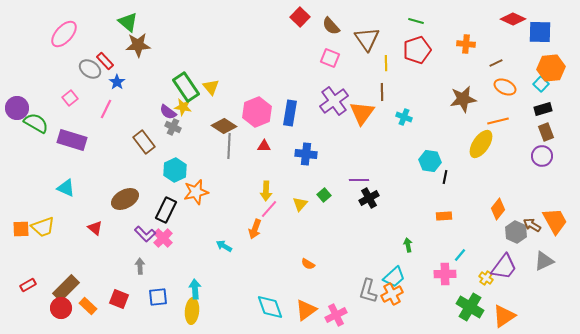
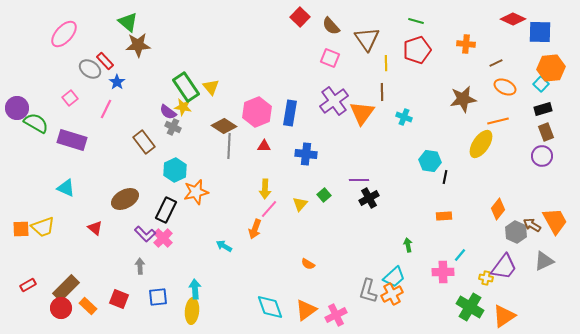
yellow arrow at (266, 191): moved 1 px left, 2 px up
pink cross at (445, 274): moved 2 px left, 2 px up
yellow cross at (486, 278): rotated 24 degrees counterclockwise
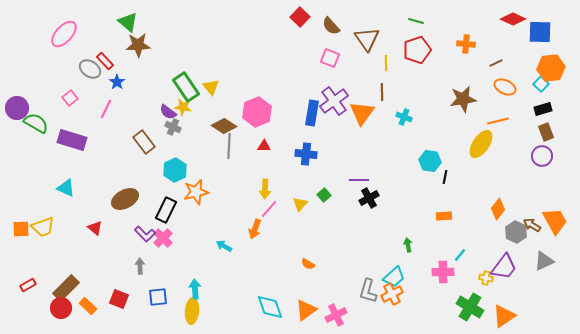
blue rectangle at (290, 113): moved 22 px right
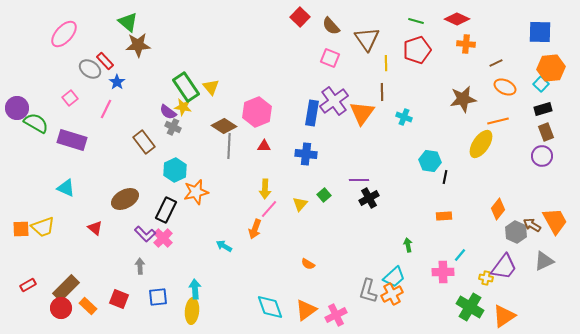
red diamond at (513, 19): moved 56 px left
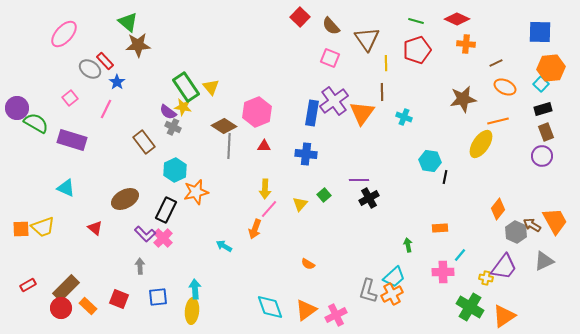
orange rectangle at (444, 216): moved 4 px left, 12 px down
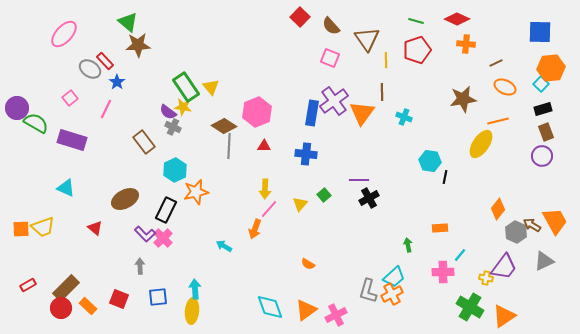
yellow line at (386, 63): moved 3 px up
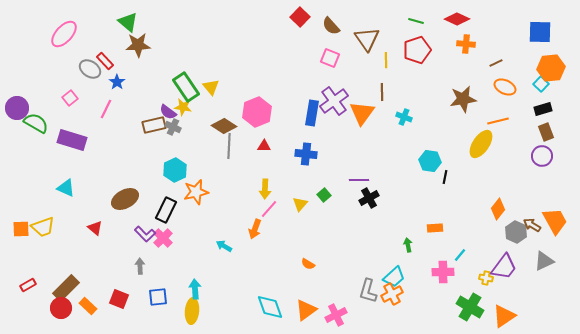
brown rectangle at (144, 142): moved 10 px right, 17 px up; rotated 65 degrees counterclockwise
orange rectangle at (440, 228): moved 5 px left
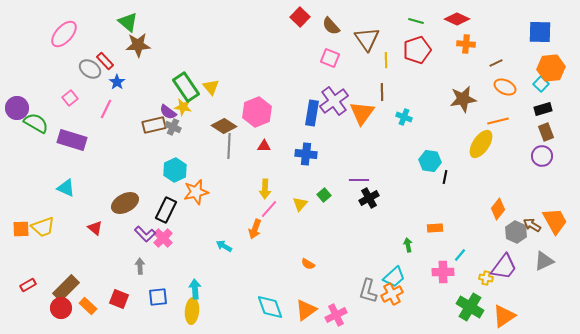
brown ellipse at (125, 199): moved 4 px down
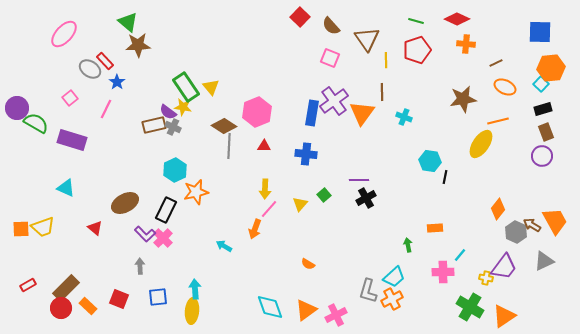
black cross at (369, 198): moved 3 px left
orange cross at (392, 294): moved 5 px down
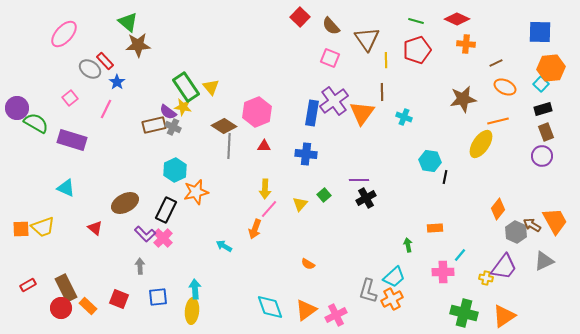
brown rectangle at (66, 288): rotated 72 degrees counterclockwise
green cross at (470, 307): moved 6 px left, 6 px down; rotated 16 degrees counterclockwise
